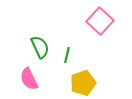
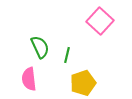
pink semicircle: rotated 20 degrees clockwise
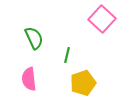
pink square: moved 2 px right, 2 px up
green semicircle: moved 6 px left, 9 px up
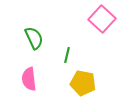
yellow pentagon: rotated 30 degrees clockwise
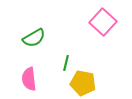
pink square: moved 1 px right, 3 px down
green semicircle: rotated 85 degrees clockwise
green line: moved 1 px left, 8 px down
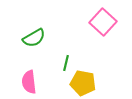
pink semicircle: moved 3 px down
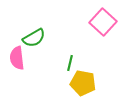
green line: moved 4 px right
pink semicircle: moved 12 px left, 24 px up
